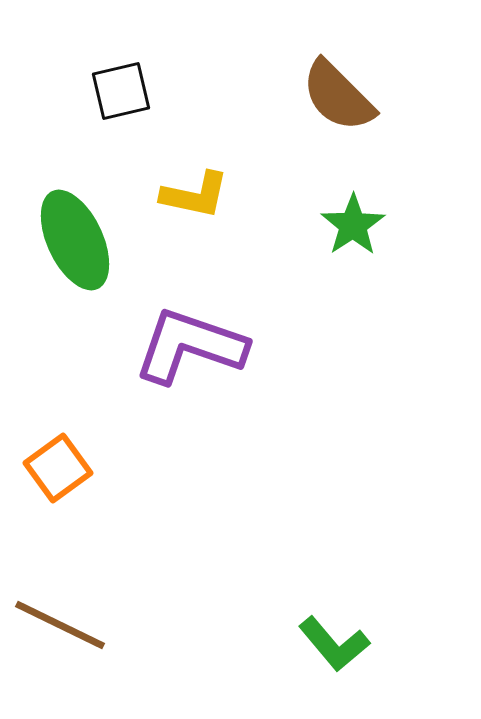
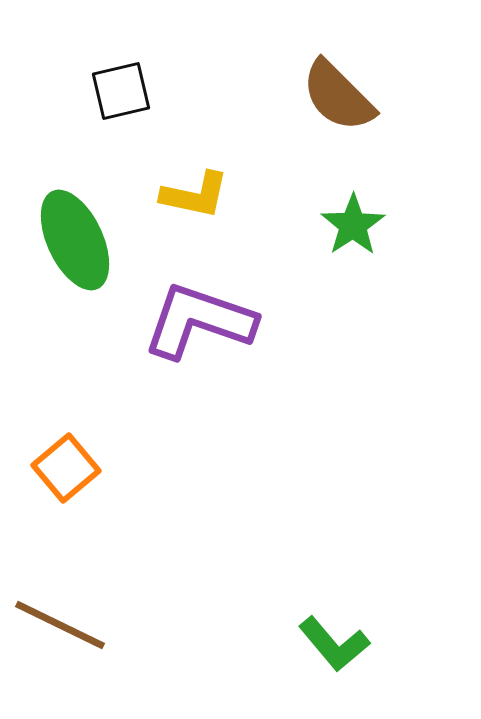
purple L-shape: moved 9 px right, 25 px up
orange square: moved 8 px right; rotated 4 degrees counterclockwise
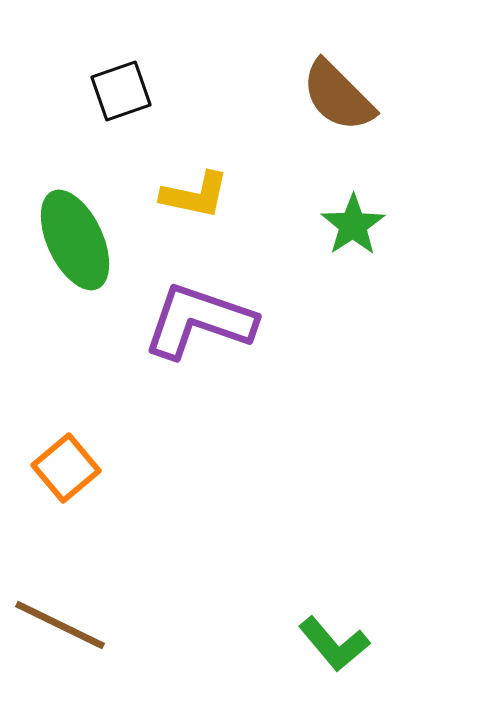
black square: rotated 6 degrees counterclockwise
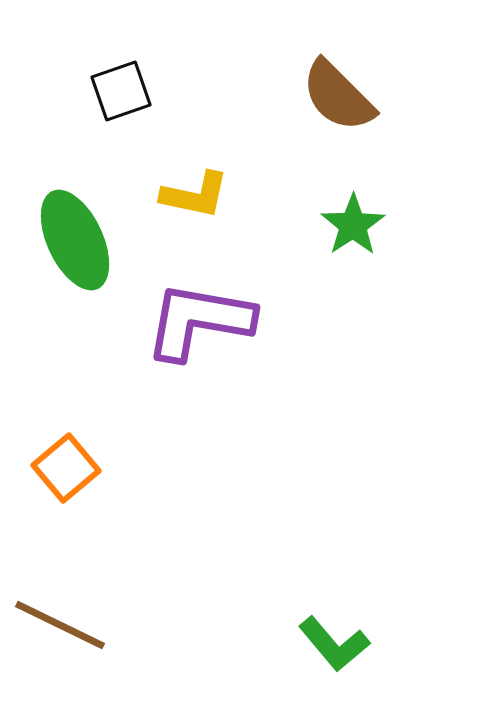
purple L-shape: rotated 9 degrees counterclockwise
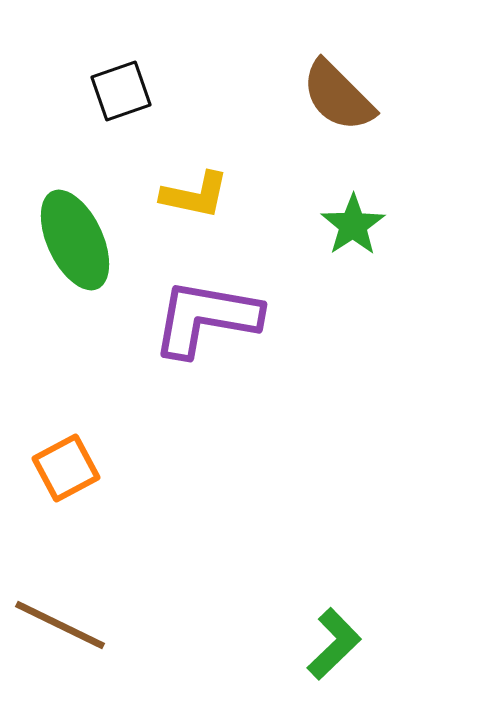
purple L-shape: moved 7 px right, 3 px up
orange square: rotated 12 degrees clockwise
green L-shape: rotated 94 degrees counterclockwise
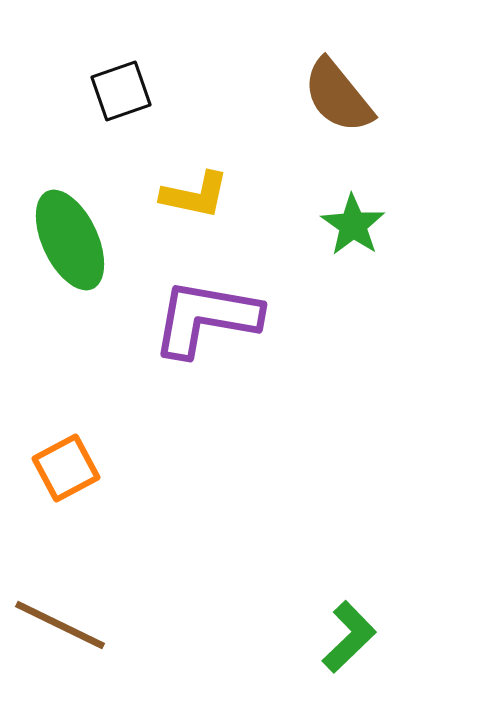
brown semicircle: rotated 6 degrees clockwise
green star: rotated 4 degrees counterclockwise
green ellipse: moved 5 px left
green L-shape: moved 15 px right, 7 px up
